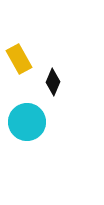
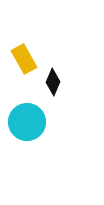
yellow rectangle: moved 5 px right
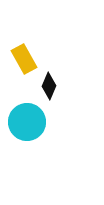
black diamond: moved 4 px left, 4 px down
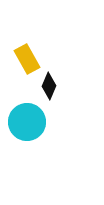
yellow rectangle: moved 3 px right
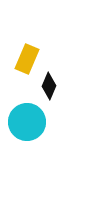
yellow rectangle: rotated 52 degrees clockwise
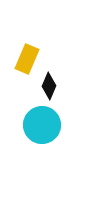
cyan circle: moved 15 px right, 3 px down
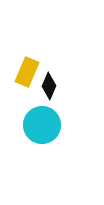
yellow rectangle: moved 13 px down
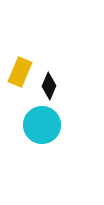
yellow rectangle: moved 7 px left
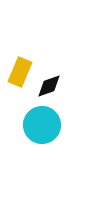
black diamond: rotated 48 degrees clockwise
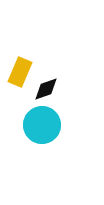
black diamond: moved 3 px left, 3 px down
